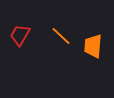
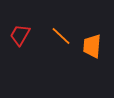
orange trapezoid: moved 1 px left
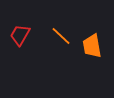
orange trapezoid: rotated 15 degrees counterclockwise
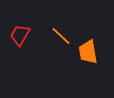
orange trapezoid: moved 4 px left, 6 px down
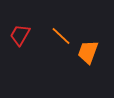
orange trapezoid: rotated 30 degrees clockwise
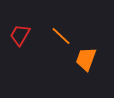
orange trapezoid: moved 2 px left, 7 px down
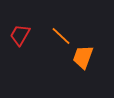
orange trapezoid: moved 3 px left, 2 px up
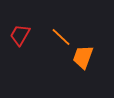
orange line: moved 1 px down
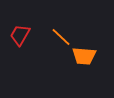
orange trapezoid: moved 1 px right, 1 px up; rotated 105 degrees counterclockwise
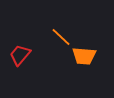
red trapezoid: moved 20 px down; rotated 10 degrees clockwise
